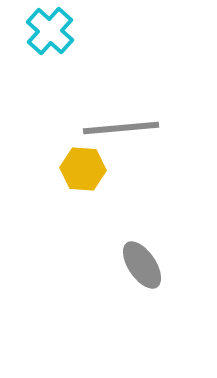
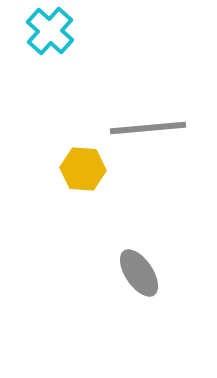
gray line: moved 27 px right
gray ellipse: moved 3 px left, 8 px down
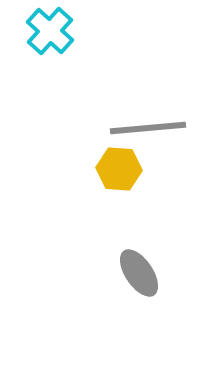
yellow hexagon: moved 36 px right
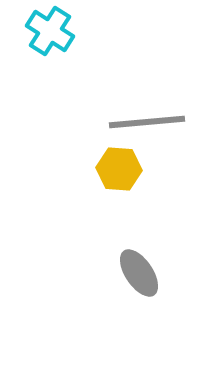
cyan cross: rotated 9 degrees counterclockwise
gray line: moved 1 px left, 6 px up
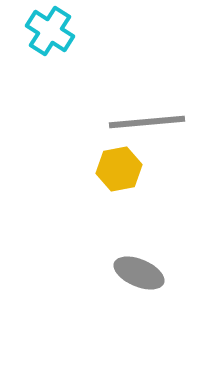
yellow hexagon: rotated 15 degrees counterclockwise
gray ellipse: rotated 33 degrees counterclockwise
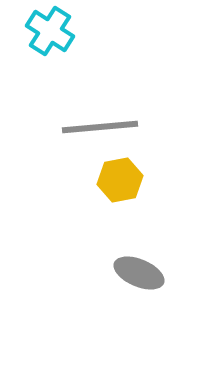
gray line: moved 47 px left, 5 px down
yellow hexagon: moved 1 px right, 11 px down
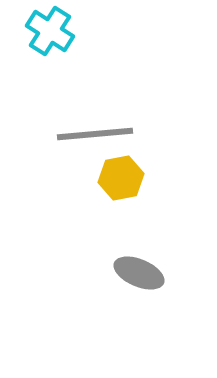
gray line: moved 5 px left, 7 px down
yellow hexagon: moved 1 px right, 2 px up
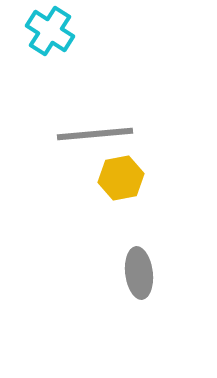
gray ellipse: rotated 60 degrees clockwise
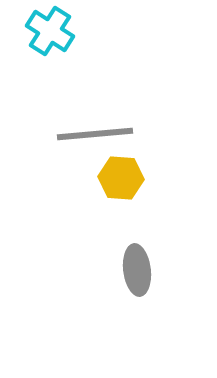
yellow hexagon: rotated 15 degrees clockwise
gray ellipse: moved 2 px left, 3 px up
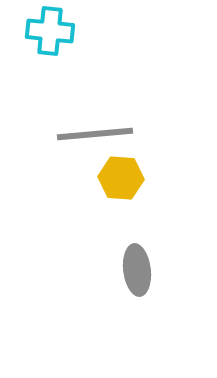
cyan cross: rotated 27 degrees counterclockwise
